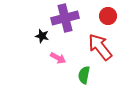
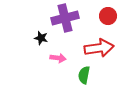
black star: moved 1 px left, 2 px down
red arrow: moved 1 px left, 1 px down; rotated 120 degrees clockwise
pink arrow: rotated 21 degrees counterclockwise
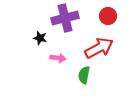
black star: moved 1 px left
red arrow: rotated 20 degrees counterclockwise
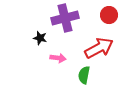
red circle: moved 1 px right, 1 px up
